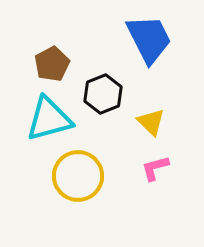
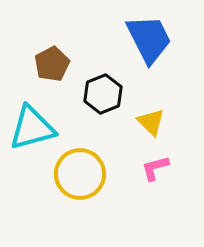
cyan triangle: moved 17 px left, 9 px down
yellow circle: moved 2 px right, 2 px up
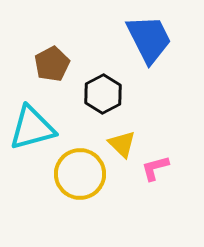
black hexagon: rotated 6 degrees counterclockwise
yellow triangle: moved 29 px left, 22 px down
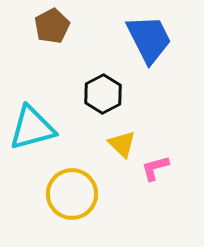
brown pentagon: moved 38 px up
yellow circle: moved 8 px left, 20 px down
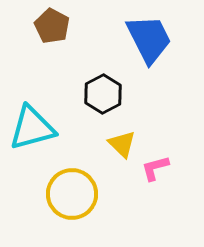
brown pentagon: rotated 16 degrees counterclockwise
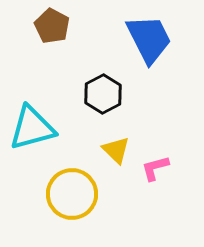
yellow triangle: moved 6 px left, 6 px down
